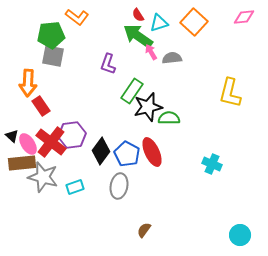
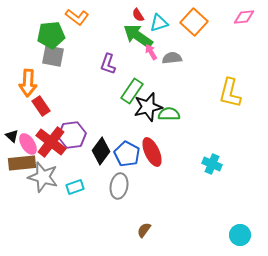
green semicircle: moved 4 px up
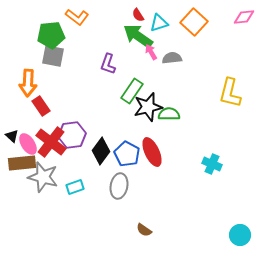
brown semicircle: rotated 91 degrees counterclockwise
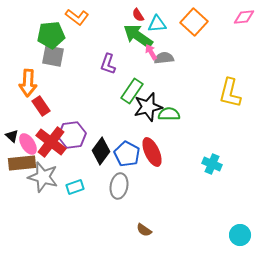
cyan triangle: moved 2 px left, 1 px down; rotated 12 degrees clockwise
gray semicircle: moved 8 px left
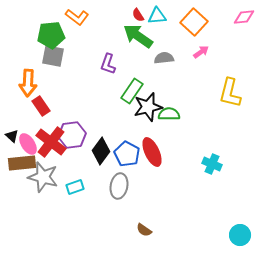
cyan triangle: moved 8 px up
pink arrow: moved 50 px right; rotated 84 degrees clockwise
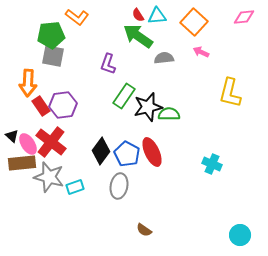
pink arrow: rotated 119 degrees counterclockwise
green rectangle: moved 8 px left, 5 px down
purple hexagon: moved 9 px left, 30 px up
gray star: moved 6 px right
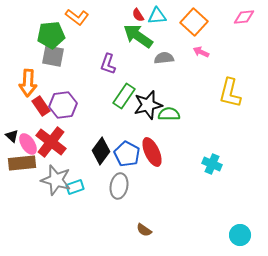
black star: moved 2 px up
gray star: moved 7 px right, 3 px down
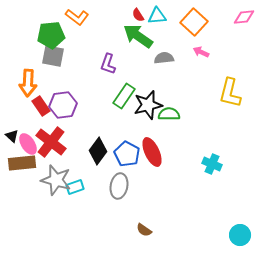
black diamond: moved 3 px left
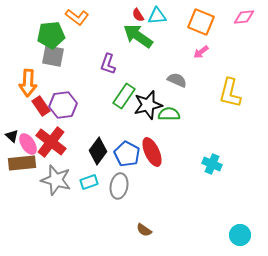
orange square: moved 7 px right; rotated 20 degrees counterclockwise
pink arrow: rotated 63 degrees counterclockwise
gray semicircle: moved 13 px right, 22 px down; rotated 30 degrees clockwise
cyan rectangle: moved 14 px right, 5 px up
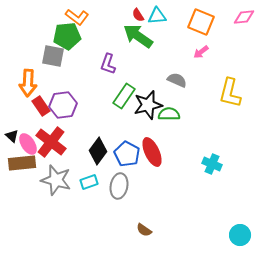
green pentagon: moved 16 px right, 1 px down
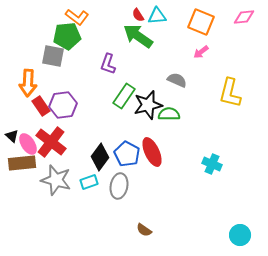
black diamond: moved 2 px right, 6 px down
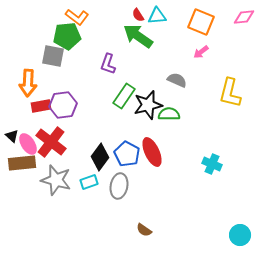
red rectangle: rotated 66 degrees counterclockwise
